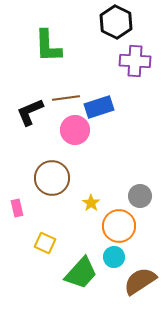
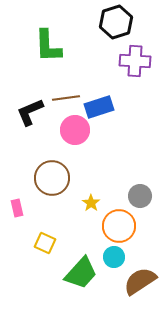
black hexagon: rotated 16 degrees clockwise
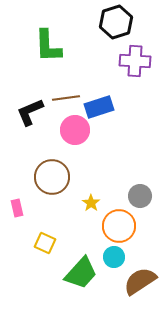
brown circle: moved 1 px up
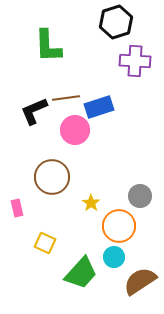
black L-shape: moved 4 px right, 1 px up
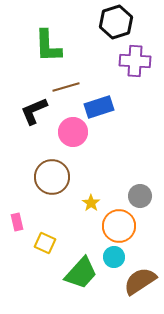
brown line: moved 11 px up; rotated 8 degrees counterclockwise
pink circle: moved 2 px left, 2 px down
pink rectangle: moved 14 px down
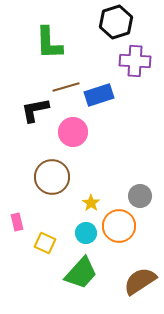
green L-shape: moved 1 px right, 3 px up
blue rectangle: moved 12 px up
black L-shape: moved 1 px right, 1 px up; rotated 12 degrees clockwise
cyan circle: moved 28 px left, 24 px up
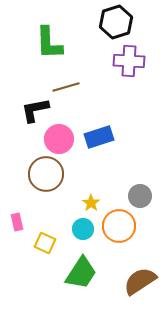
purple cross: moved 6 px left
blue rectangle: moved 42 px down
pink circle: moved 14 px left, 7 px down
brown circle: moved 6 px left, 3 px up
cyan circle: moved 3 px left, 4 px up
green trapezoid: rotated 9 degrees counterclockwise
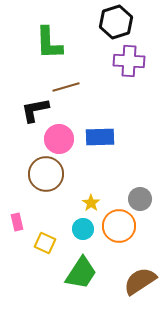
blue rectangle: moved 1 px right; rotated 16 degrees clockwise
gray circle: moved 3 px down
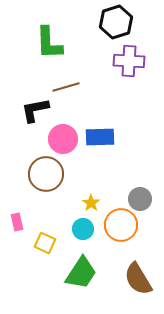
pink circle: moved 4 px right
orange circle: moved 2 px right, 1 px up
brown semicircle: moved 2 px left, 2 px up; rotated 88 degrees counterclockwise
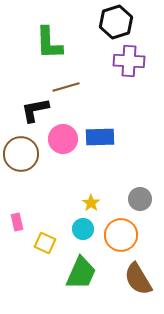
brown circle: moved 25 px left, 20 px up
orange circle: moved 10 px down
green trapezoid: rotated 9 degrees counterclockwise
